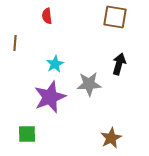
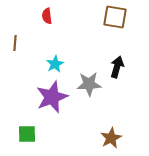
black arrow: moved 2 px left, 3 px down
purple star: moved 2 px right
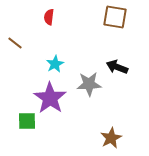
red semicircle: moved 2 px right, 1 px down; rotated 14 degrees clockwise
brown line: rotated 56 degrees counterclockwise
black arrow: rotated 85 degrees counterclockwise
purple star: moved 2 px left, 1 px down; rotated 16 degrees counterclockwise
green square: moved 13 px up
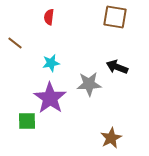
cyan star: moved 4 px left, 1 px up; rotated 18 degrees clockwise
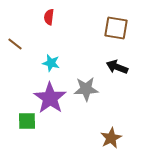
brown square: moved 1 px right, 11 px down
brown line: moved 1 px down
cyan star: rotated 24 degrees clockwise
gray star: moved 3 px left, 5 px down
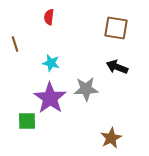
brown line: rotated 35 degrees clockwise
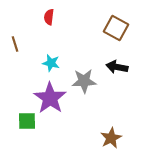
brown square: rotated 20 degrees clockwise
black arrow: rotated 10 degrees counterclockwise
gray star: moved 2 px left, 8 px up
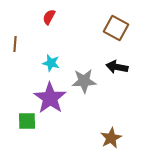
red semicircle: rotated 21 degrees clockwise
brown line: rotated 21 degrees clockwise
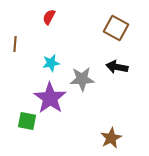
cyan star: rotated 24 degrees counterclockwise
gray star: moved 2 px left, 2 px up
green square: rotated 12 degrees clockwise
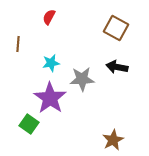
brown line: moved 3 px right
green square: moved 2 px right, 3 px down; rotated 24 degrees clockwise
brown star: moved 2 px right, 2 px down
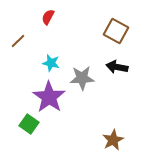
red semicircle: moved 1 px left
brown square: moved 3 px down
brown line: moved 3 px up; rotated 42 degrees clockwise
cyan star: rotated 24 degrees clockwise
gray star: moved 1 px up
purple star: moved 1 px left, 1 px up
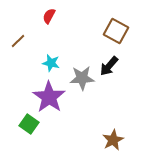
red semicircle: moved 1 px right, 1 px up
black arrow: moved 8 px left, 1 px up; rotated 60 degrees counterclockwise
